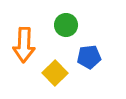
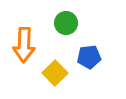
green circle: moved 2 px up
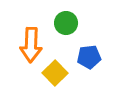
orange arrow: moved 7 px right
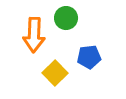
green circle: moved 5 px up
orange arrow: moved 3 px right, 10 px up
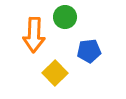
green circle: moved 1 px left, 1 px up
blue pentagon: moved 6 px up
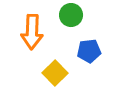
green circle: moved 6 px right, 2 px up
orange arrow: moved 2 px left, 3 px up
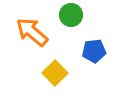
orange arrow: rotated 128 degrees clockwise
blue pentagon: moved 5 px right
